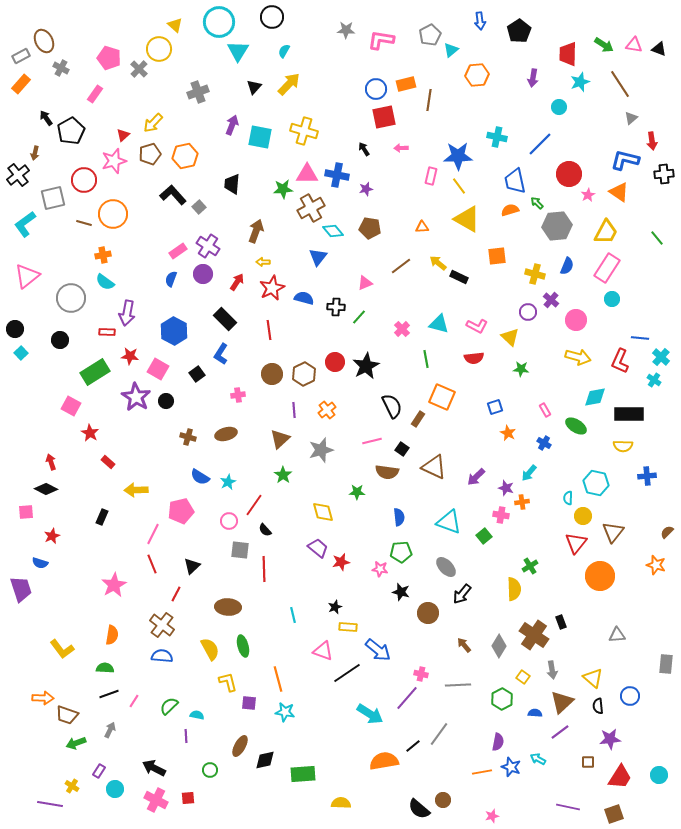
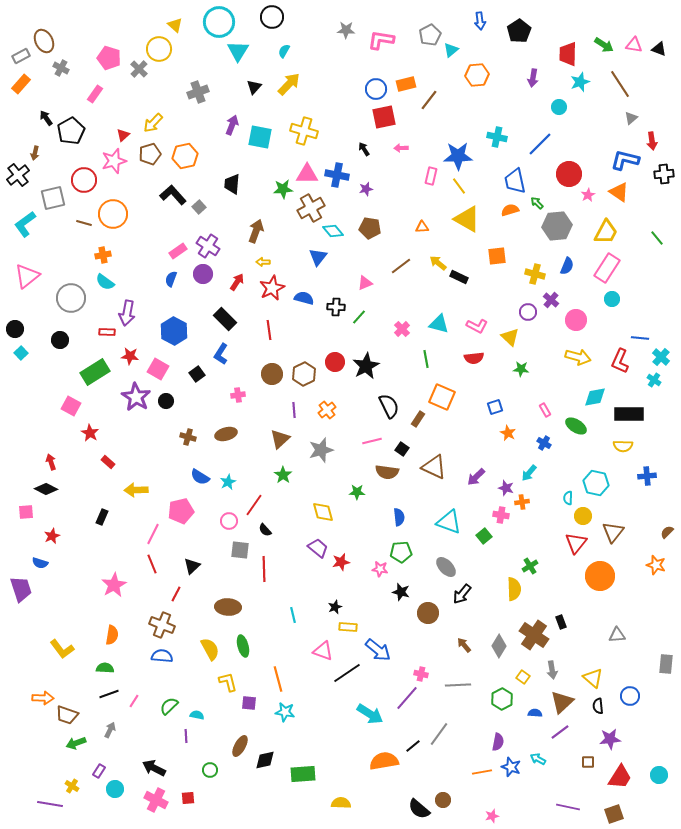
brown line at (429, 100): rotated 30 degrees clockwise
black semicircle at (392, 406): moved 3 px left
brown cross at (162, 625): rotated 15 degrees counterclockwise
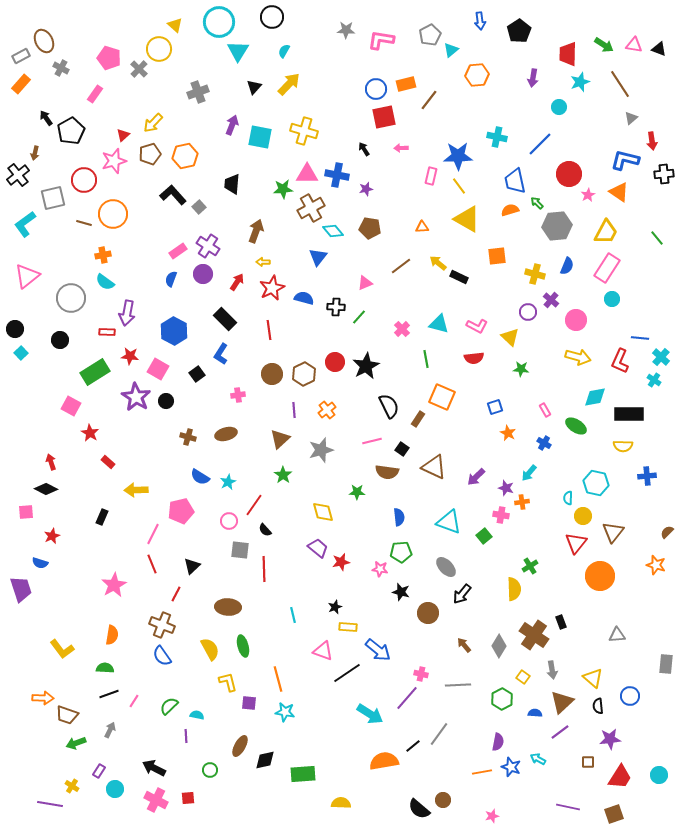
blue semicircle at (162, 656): rotated 130 degrees counterclockwise
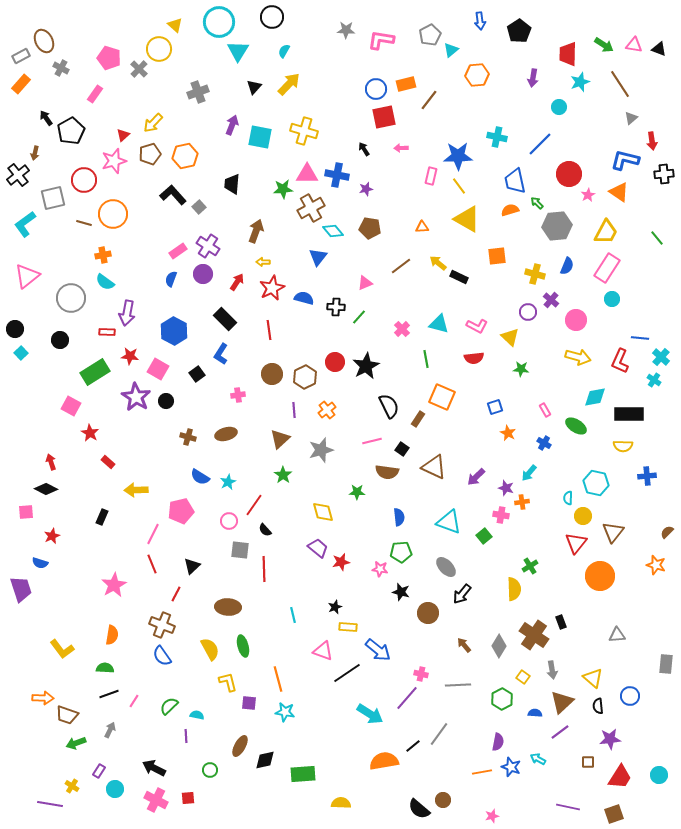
brown hexagon at (304, 374): moved 1 px right, 3 px down
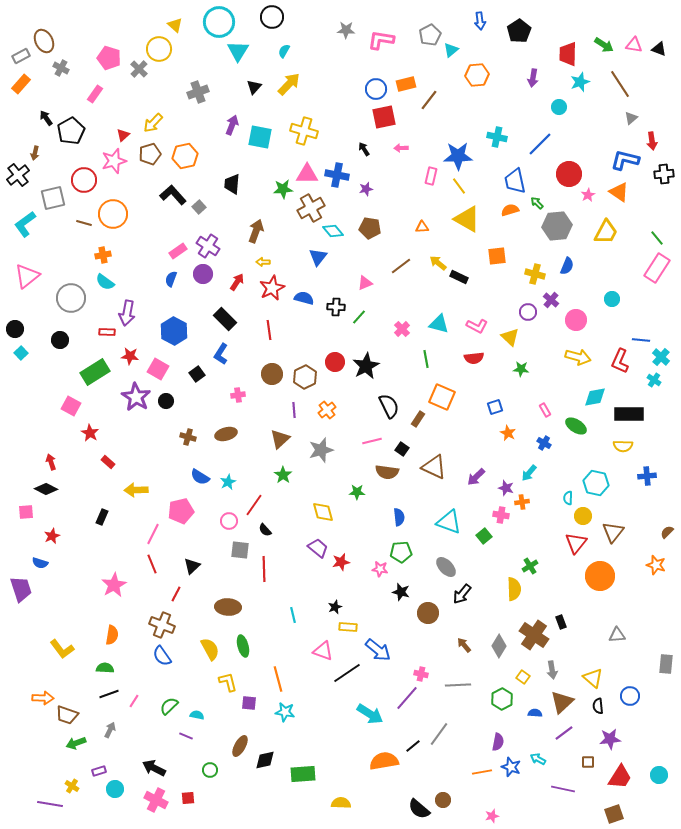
pink rectangle at (607, 268): moved 50 px right
blue line at (640, 338): moved 1 px right, 2 px down
purple line at (560, 732): moved 4 px right, 1 px down
purple line at (186, 736): rotated 64 degrees counterclockwise
purple rectangle at (99, 771): rotated 40 degrees clockwise
purple line at (568, 807): moved 5 px left, 18 px up
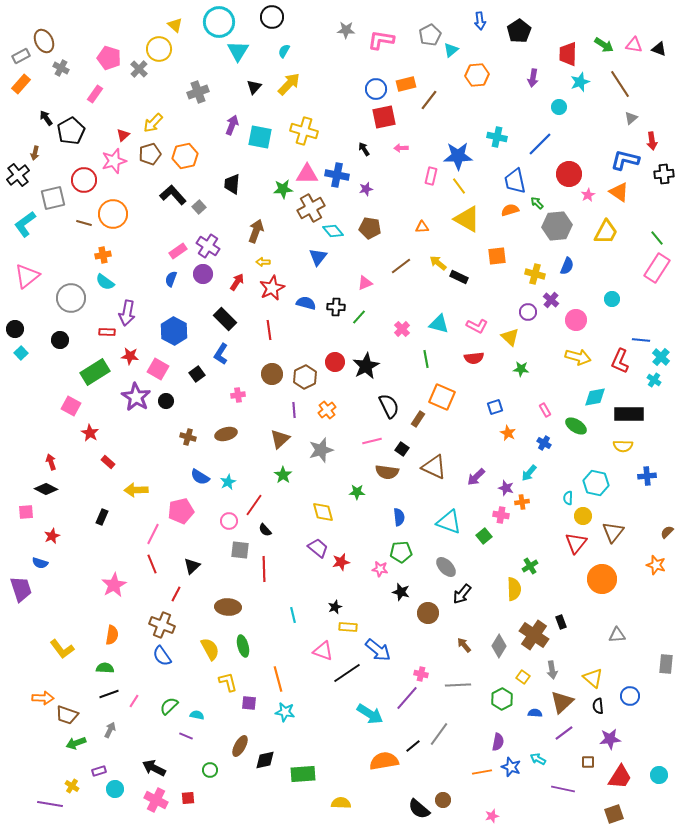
blue semicircle at (304, 298): moved 2 px right, 5 px down
orange circle at (600, 576): moved 2 px right, 3 px down
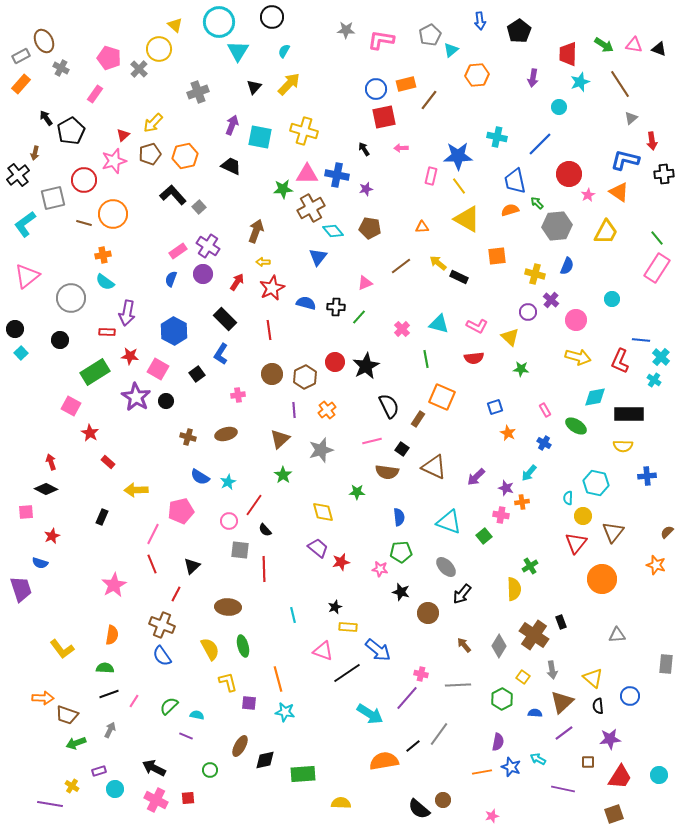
black trapezoid at (232, 184): moved 1 px left, 18 px up; rotated 110 degrees clockwise
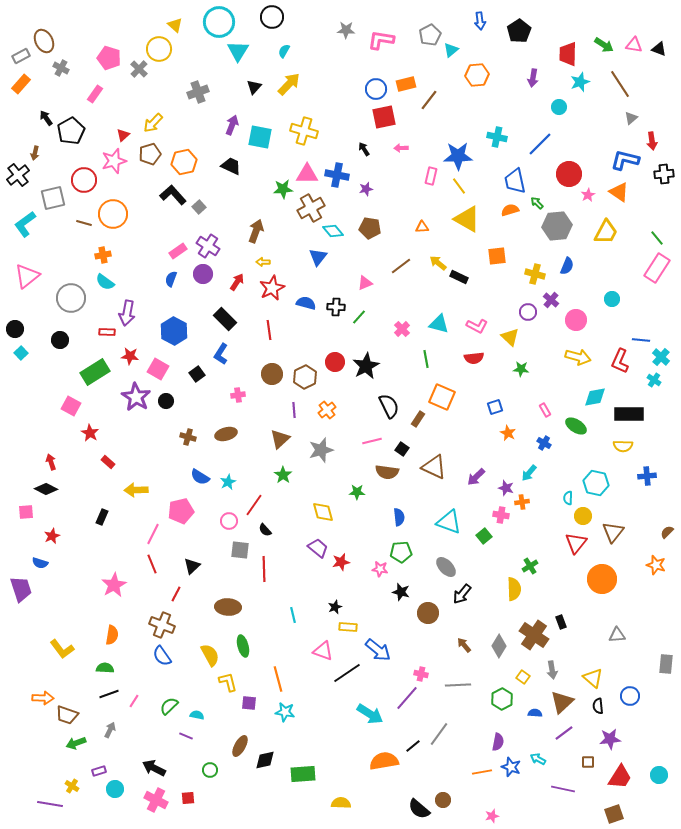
orange hexagon at (185, 156): moved 1 px left, 6 px down
yellow semicircle at (210, 649): moved 6 px down
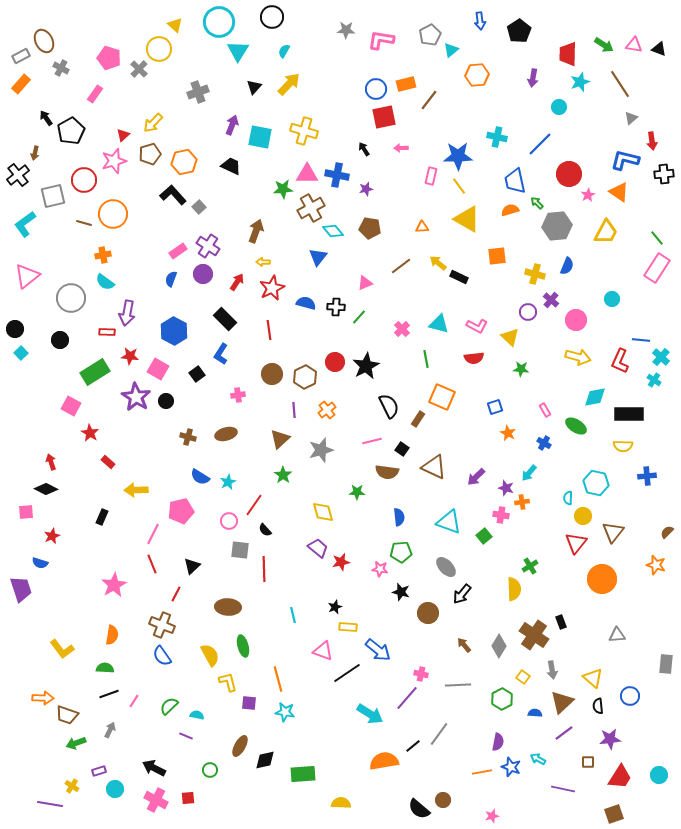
gray square at (53, 198): moved 2 px up
